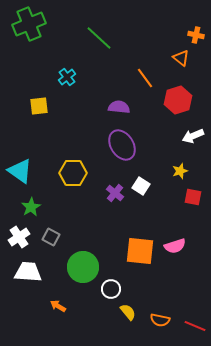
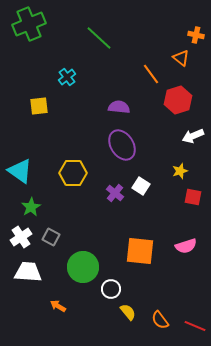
orange line: moved 6 px right, 4 px up
white cross: moved 2 px right
pink semicircle: moved 11 px right
orange semicircle: rotated 42 degrees clockwise
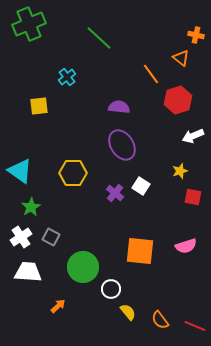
orange arrow: rotated 105 degrees clockwise
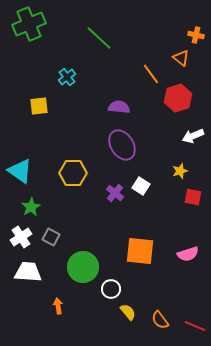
red hexagon: moved 2 px up
pink semicircle: moved 2 px right, 8 px down
orange arrow: rotated 56 degrees counterclockwise
